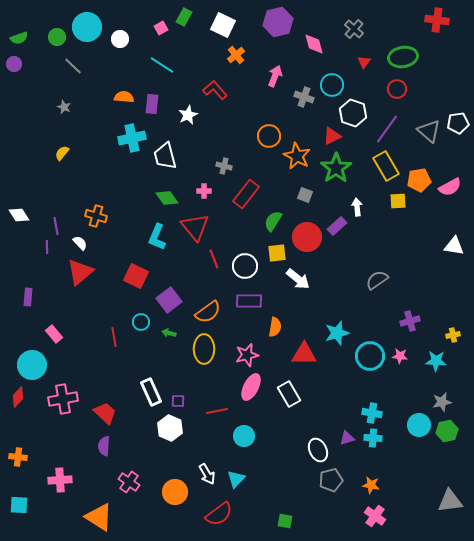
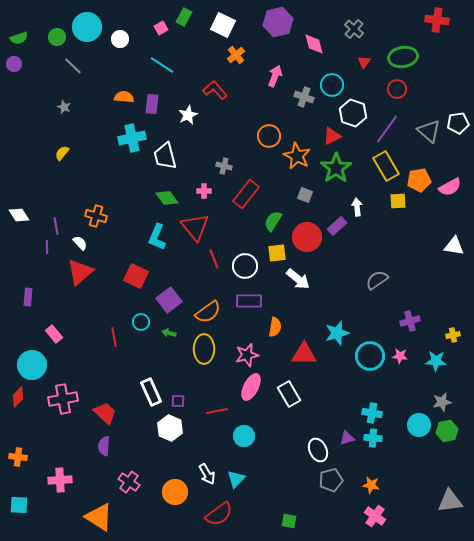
green square at (285, 521): moved 4 px right
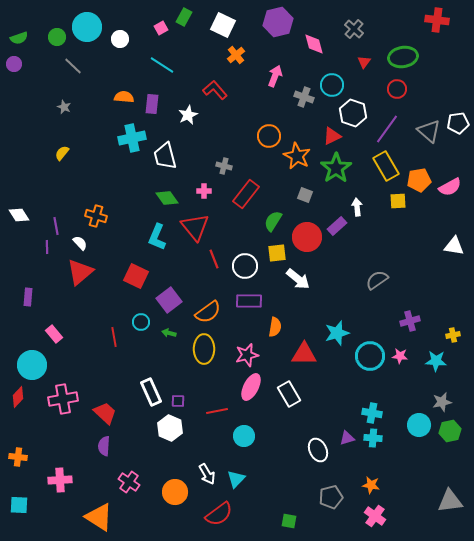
green hexagon at (447, 431): moved 3 px right
gray pentagon at (331, 480): moved 17 px down
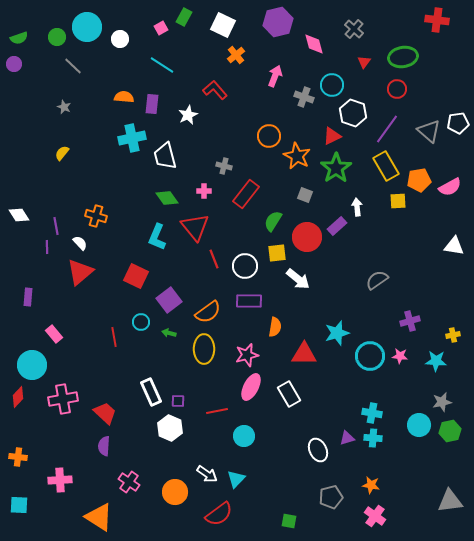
white arrow at (207, 474): rotated 25 degrees counterclockwise
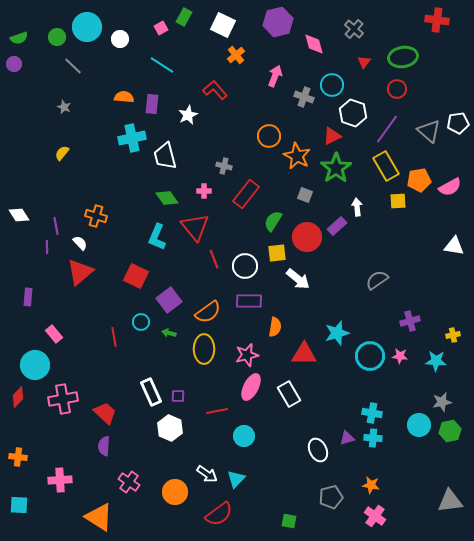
cyan circle at (32, 365): moved 3 px right
purple square at (178, 401): moved 5 px up
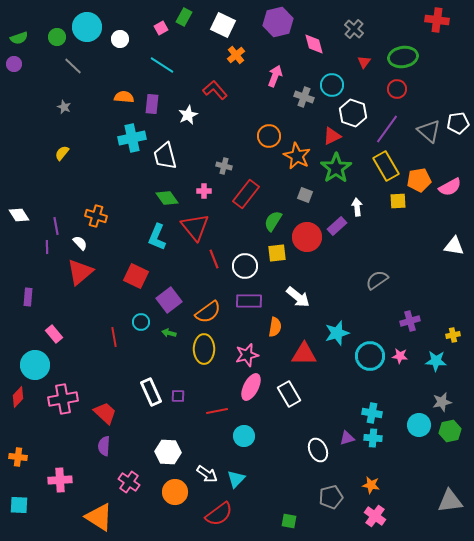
white arrow at (298, 279): moved 18 px down
white hexagon at (170, 428): moved 2 px left, 24 px down; rotated 20 degrees counterclockwise
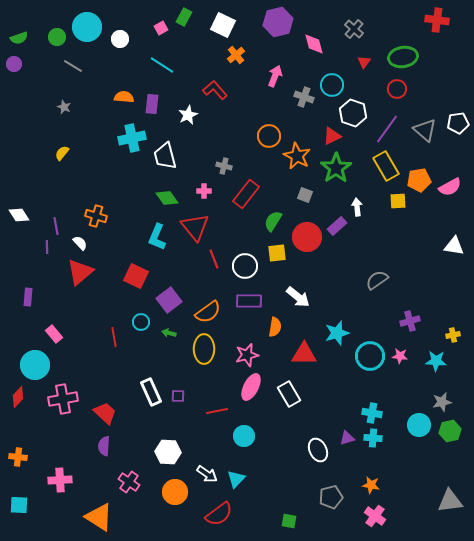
gray line at (73, 66): rotated 12 degrees counterclockwise
gray triangle at (429, 131): moved 4 px left, 1 px up
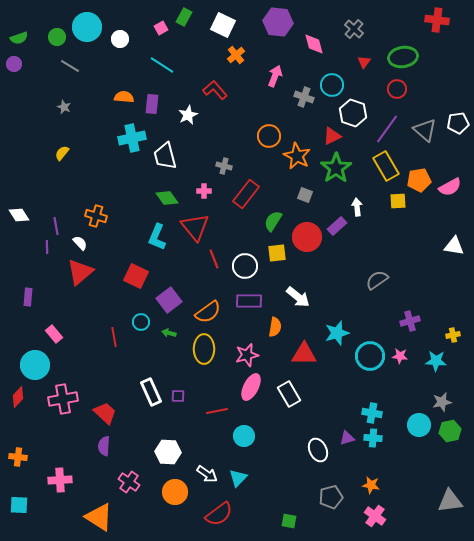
purple hexagon at (278, 22): rotated 20 degrees clockwise
gray line at (73, 66): moved 3 px left
cyan triangle at (236, 479): moved 2 px right, 1 px up
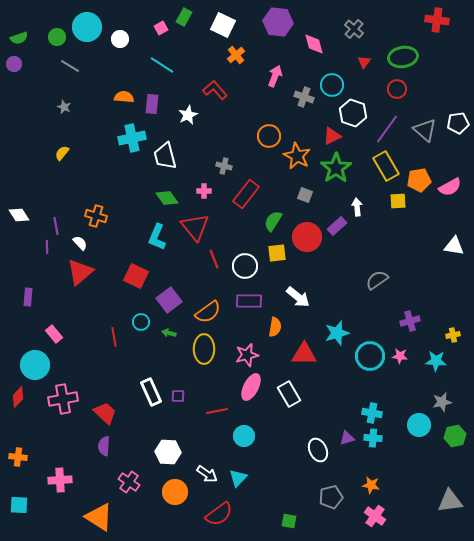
green hexagon at (450, 431): moved 5 px right, 5 px down
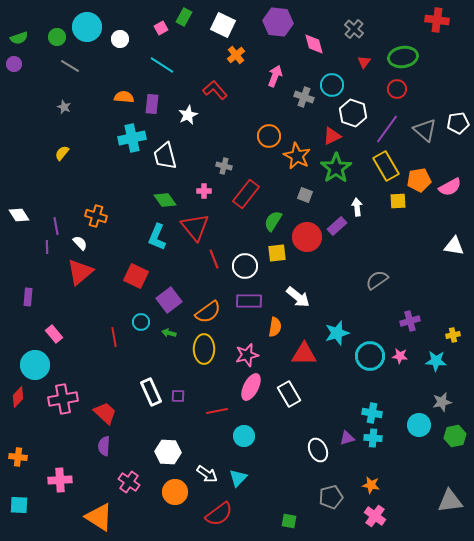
green diamond at (167, 198): moved 2 px left, 2 px down
